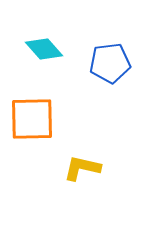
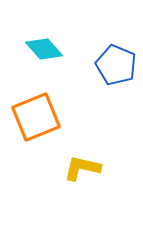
blue pentagon: moved 6 px right, 2 px down; rotated 30 degrees clockwise
orange square: moved 4 px right, 2 px up; rotated 21 degrees counterclockwise
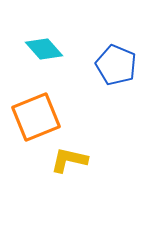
yellow L-shape: moved 13 px left, 8 px up
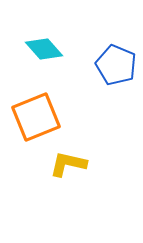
yellow L-shape: moved 1 px left, 4 px down
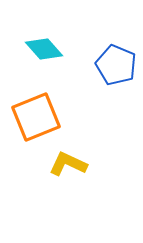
yellow L-shape: rotated 12 degrees clockwise
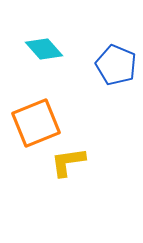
orange square: moved 6 px down
yellow L-shape: moved 2 px up; rotated 33 degrees counterclockwise
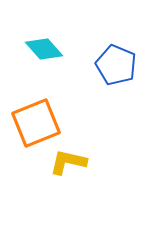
yellow L-shape: rotated 21 degrees clockwise
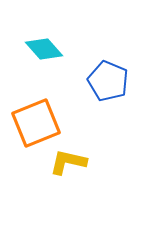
blue pentagon: moved 8 px left, 16 px down
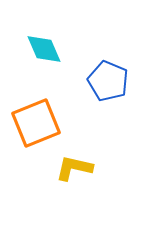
cyan diamond: rotated 18 degrees clockwise
yellow L-shape: moved 6 px right, 6 px down
